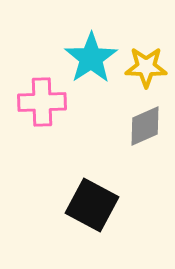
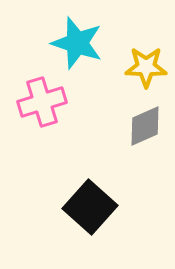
cyan star: moved 14 px left, 15 px up; rotated 20 degrees counterclockwise
pink cross: rotated 15 degrees counterclockwise
black square: moved 2 px left, 2 px down; rotated 14 degrees clockwise
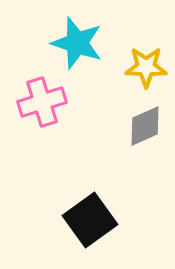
black square: moved 13 px down; rotated 12 degrees clockwise
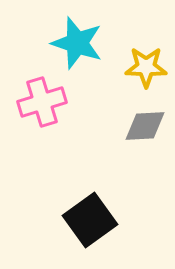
gray diamond: rotated 21 degrees clockwise
